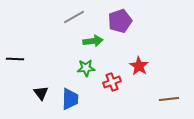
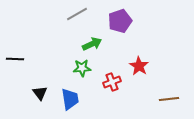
gray line: moved 3 px right, 3 px up
green arrow: moved 1 px left, 3 px down; rotated 18 degrees counterclockwise
green star: moved 4 px left
black triangle: moved 1 px left
blue trapezoid: rotated 10 degrees counterclockwise
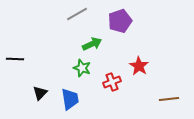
green star: rotated 24 degrees clockwise
black triangle: rotated 21 degrees clockwise
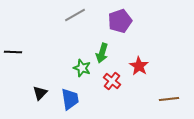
gray line: moved 2 px left, 1 px down
green arrow: moved 10 px right, 9 px down; rotated 132 degrees clockwise
black line: moved 2 px left, 7 px up
red cross: moved 1 px up; rotated 30 degrees counterclockwise
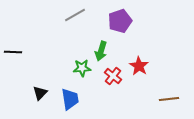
green arrow: moved 1 px left, 2 px up
green star: rotated 24 degrees counterclockwise
red cross: moved 1 px right, 5 px up
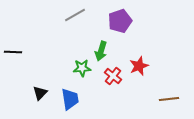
red star: rotated 18 degrees clockwise
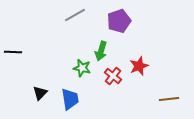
purple pentagon: moved 1 px left
green star: rotated 18 degrees clockwise
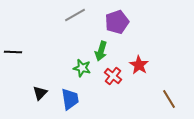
purple pentagon: moved 2 px left, 1 px down
red star: moved 1 px up; rotated 18 degrees counterclockwise
brown line: rotated 66 degrees clockwise
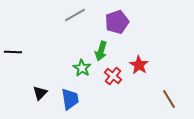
green star: rotated 18 degrees clockwise
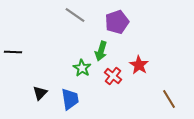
gray line: rotated 65 degrees clockwise
